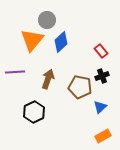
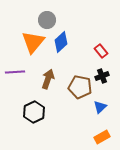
orange triangle: moved 1 px right, 2 px down
orange rectangle: moved 1 px left, 1 px down
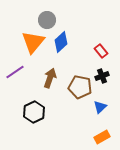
purple line: rotated 30 degrees counterclockwise
brown arrow: moved 2 px right, 1 px up
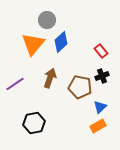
orange triangle: moved 2 px down
purple line: moved 12 px down
black hexagon: moved 11 px down; rotated 15 degrees clockwise
orange rectangle: moved 4 px left, 11 px up
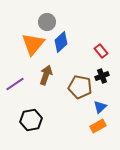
gray circle: moved 2 px down
brown arrow: moved 4 px left, 3 px up
black hexagon: moved 3 px left, 3 px up
